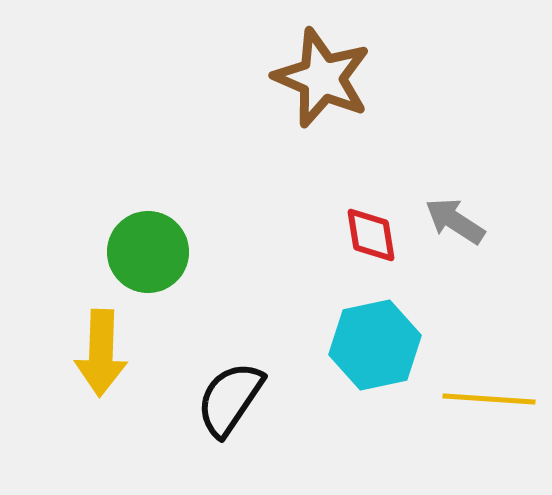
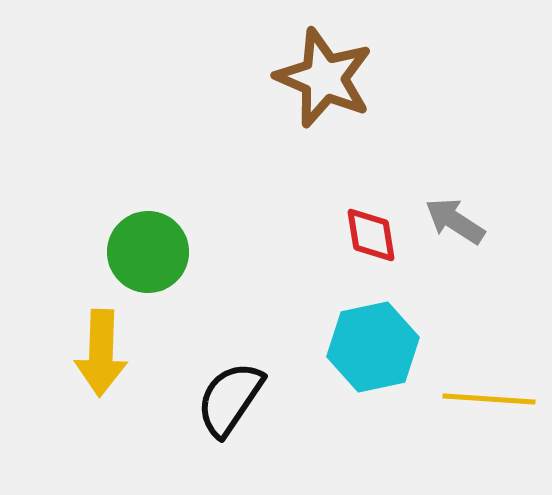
brown star: moved 2 px right
cyan hexagon: moved 2 px left, 2 px down
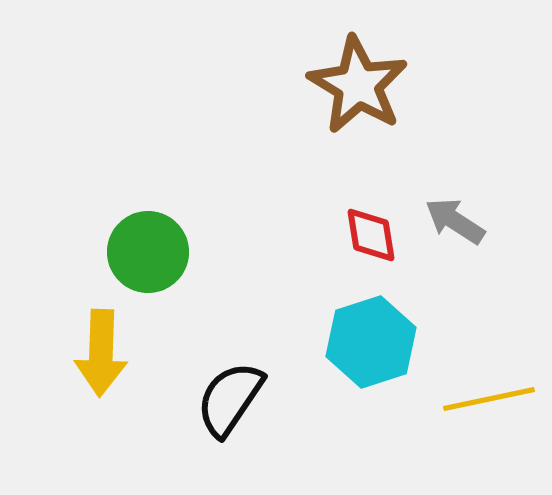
brown star: moved 34 px right, 7 px down; rotated 8 degrees clockwise
cyan hexagon: moved 2 px left, 5 px up; rotated 6 degrees counterclockwise
yellow line: rotated 16 degrees counterclockwise
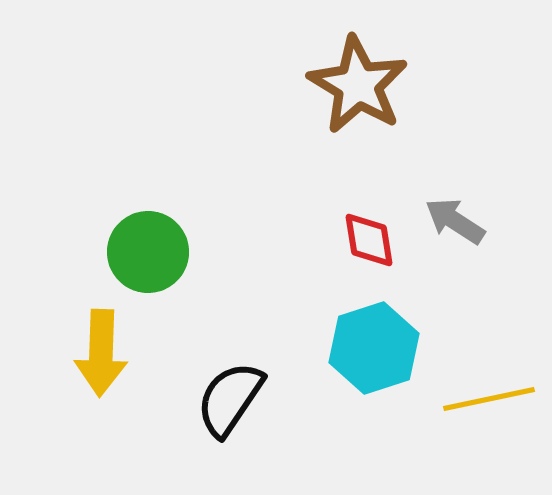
red diamond: moved 2 px left, 5 px down
cyan hexagon: moved 3 px right, 6 px down
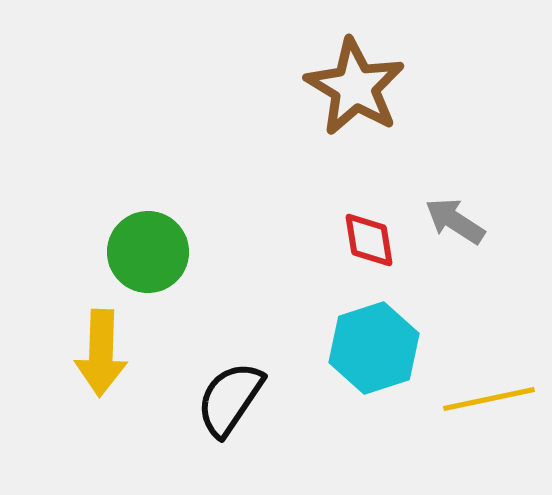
brown star: moved 3 px left, 2 px down
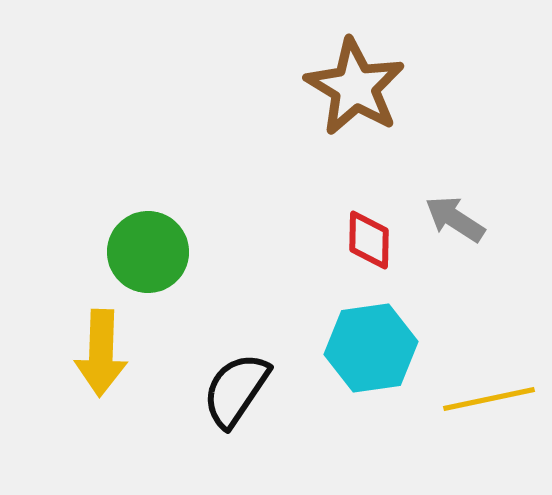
gray arrow: moved 2 px up
red diamond: rotated 10 degrees clockwise
cyan hexagon: moved 3 px left; rotated 10 degrees clockwise
black semicircle: moved 6 px right, 9 px up
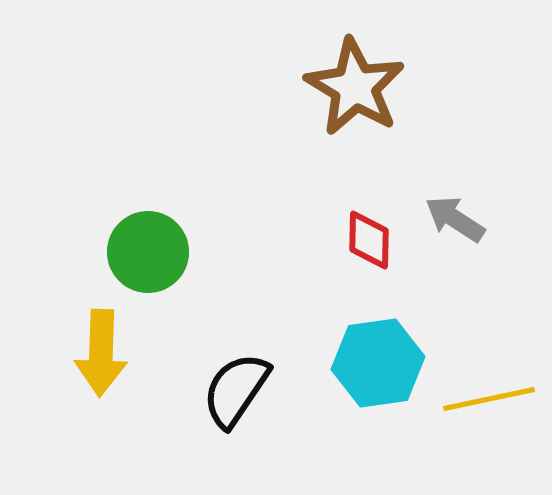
cyan hexagon: moved 7 px right, 15 px down
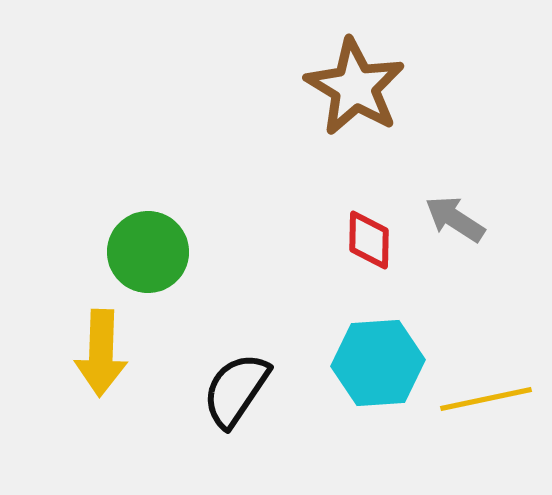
cyan hexagon: rotated 4 degrees clockwise
yellow line: moved 3 px left
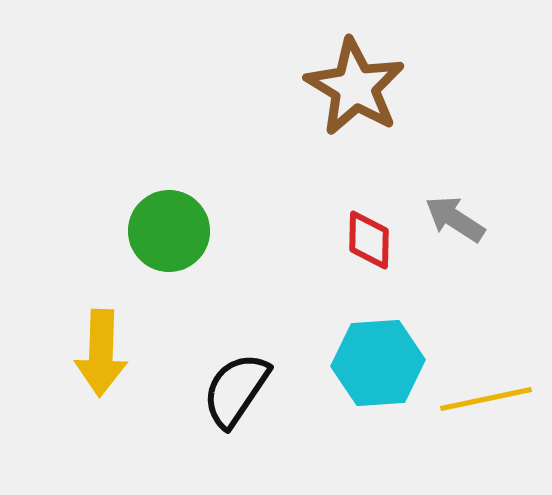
green circle: moved 21 px right, 21 px up
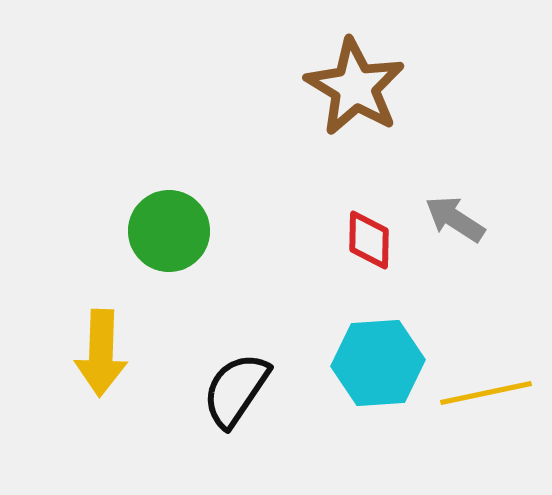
yellow line: moved 6 px up
